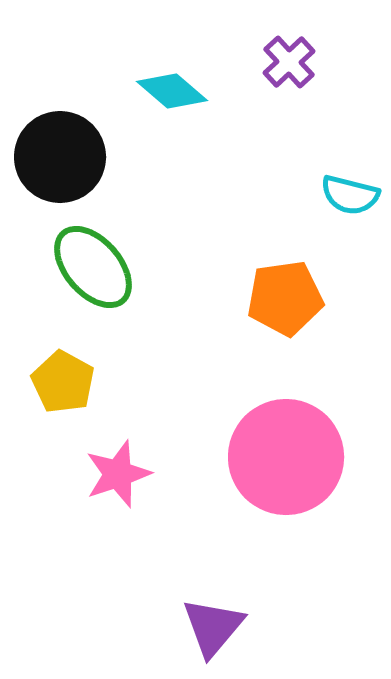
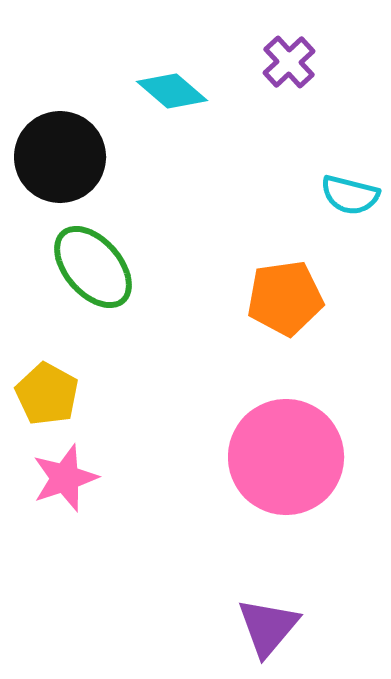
yellow pentagon: moved 16 px left, 12 px down
pink star: moved 53 px left, 4 px down
purple triangle: moved 55 px right
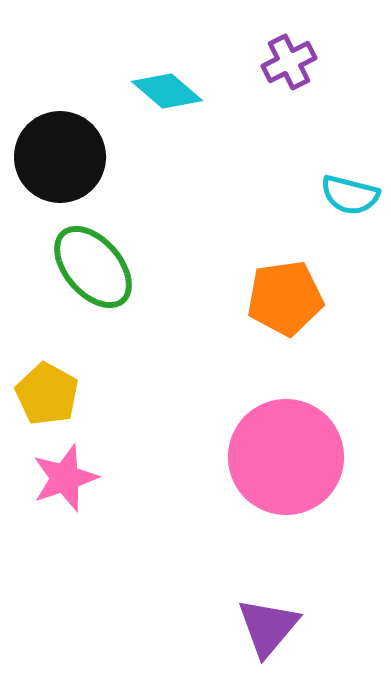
purple cross: rotated 16 degrees clockwise
cyan diamond: moved 5 px left
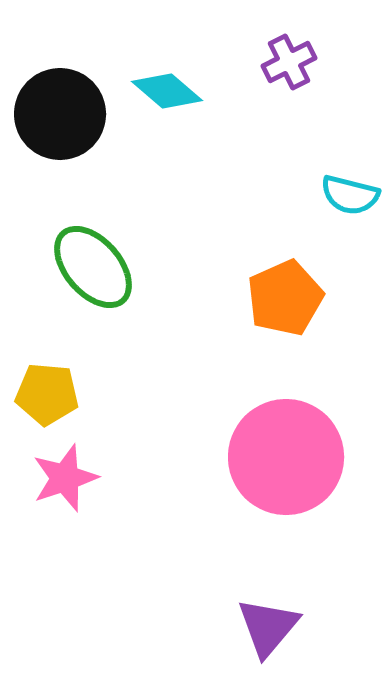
black circle: moved 43 px up
orange pentagon: rotated 16 degrees counterclockwise
yellow pentagon: rotated 24 degrees counterclockwise
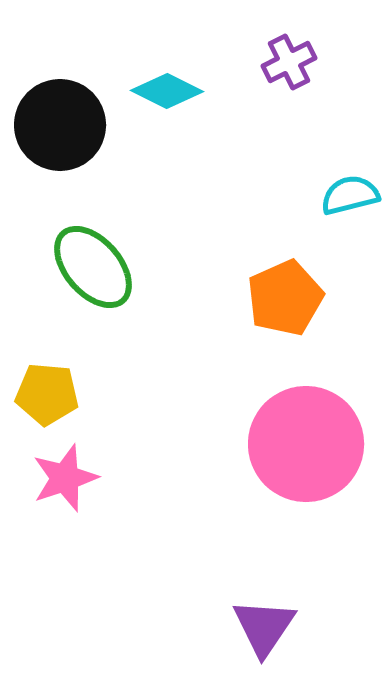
cyan diamond: rotated 14 degrees counterclockwise
black circle: moved 11 px down
cyan semicircle: rotated 152 degrees clockwise
pink circle: moved 20 px right, 13 px up
purple triangle: moved 4 px left; rotated 6 degrees counterclockwise
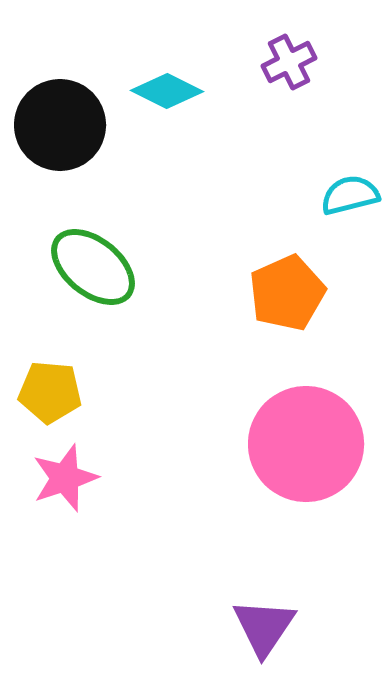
green ellipse: rotated 10 degrees counterclockwise
orange pentagon: moved 2 px right, 5 px up
yellow pentagon: moved 3 px right, 2 px up
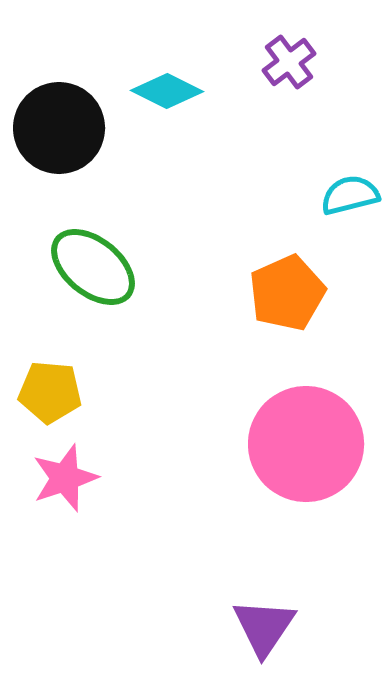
purple cross: rotated 10 degrees counterclockwise
black circle: moved 1 px left, 3 px down
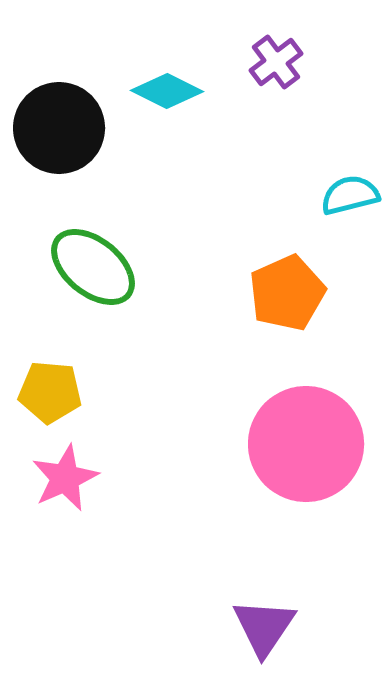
purple cross: moved 13 px left
pink star: rotated 6 degrees counterclockwise
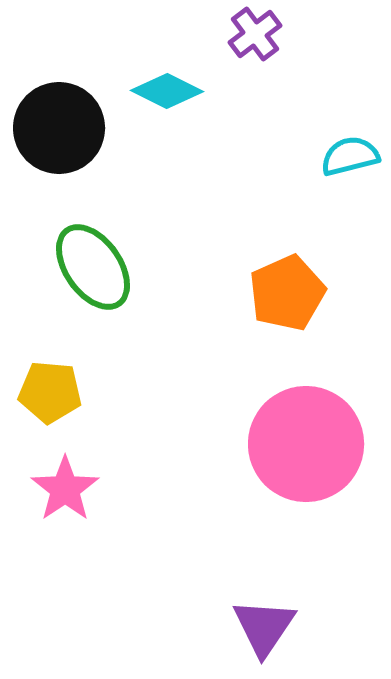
purple cross: moved 21 px left, 28 px up
cyan semicircle: moved 39 px up
green ellipse: rotated 16 degrees clockwise
pink star: moved 11 px down; rotated 10 degrees counterclockwise
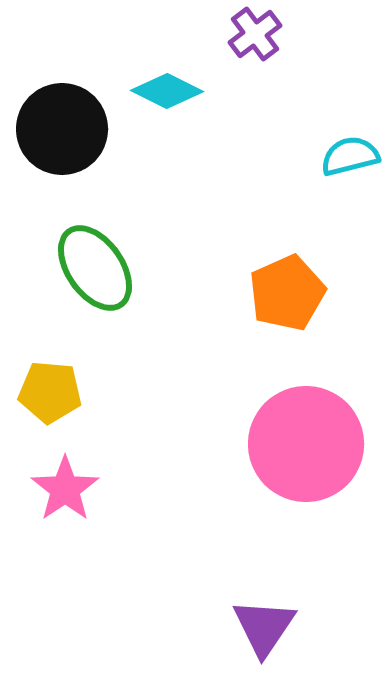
black circle: moved 3 px right, 1 px down
green ellipse: moved 2 px right, 1 px down
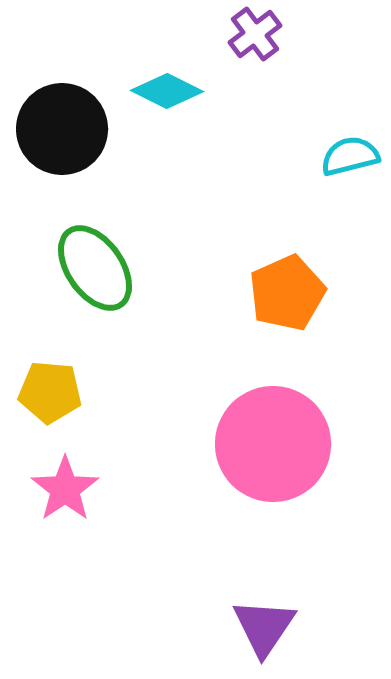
pink circle: moved 33 px left
